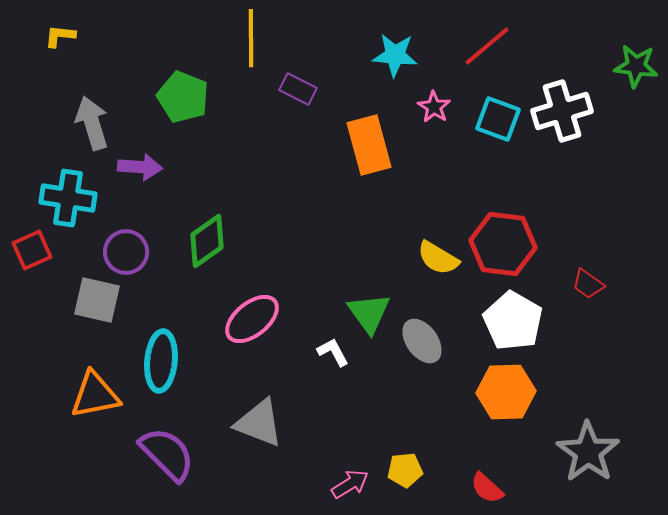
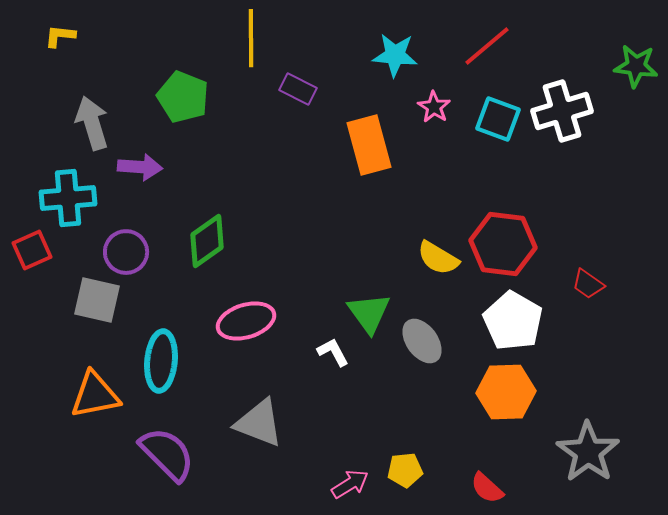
cyan cross: rotated 14 degrees counterclockwise
pink ellipse: moved 6 px left, 2 px down; rotated 22 degrees clockwise
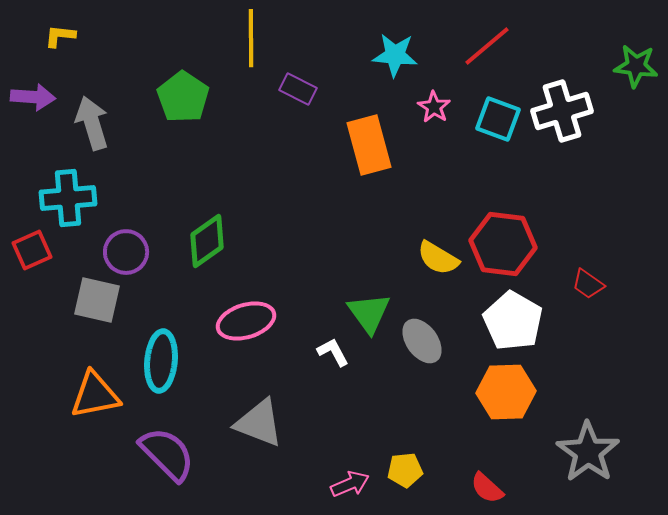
green pentagon: rotated 12 degrees clockwise
purple arrow: moved 107 px left, 70 px up
pink arrow: rotated 9 degrees clockwise
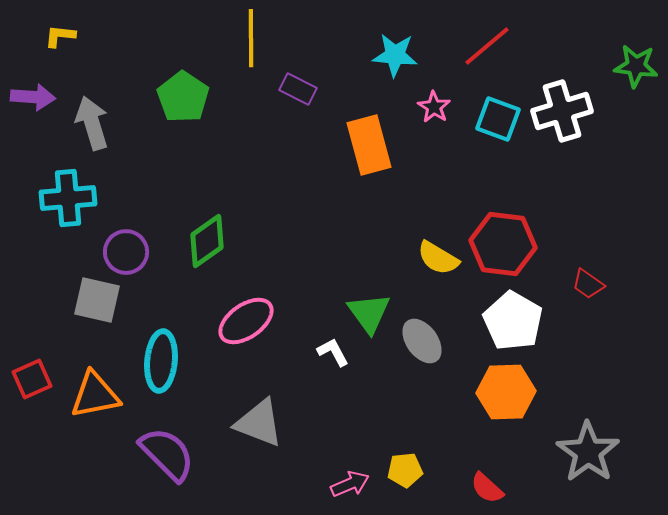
red square: moved 129 px down
pink ellipse: rotated 18 degrees counterclockwise
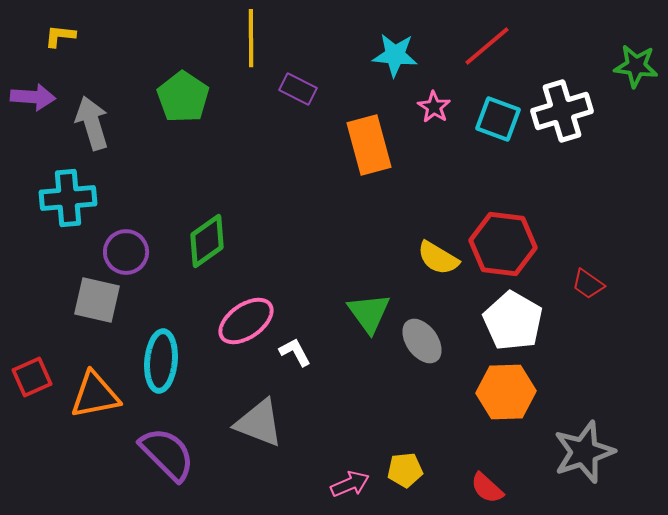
white L-shape: moved 38 px left
red square: moved 2 px up
gray star: moved 4 px left; rotated 18 degrees clockwise
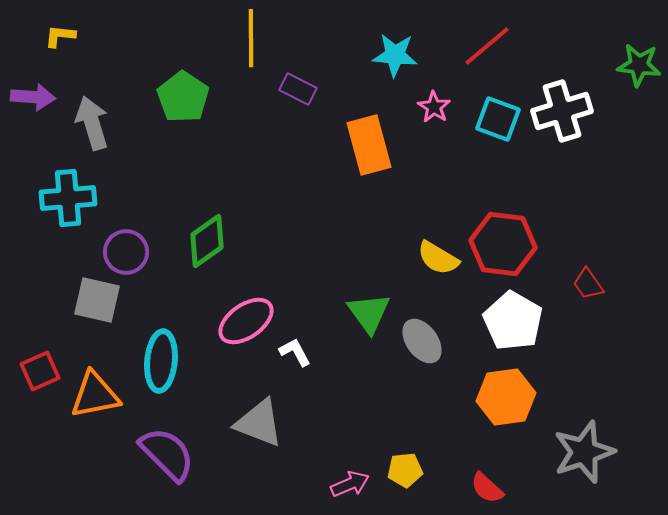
green star: moved 3 px right, 1 px up
red trapezoid: rotated 20 degrees clockwise
red square: moved 8 px right, 6 px up
orange hexagon: moved 5 px down; rotated 6 degrees counterclockwise
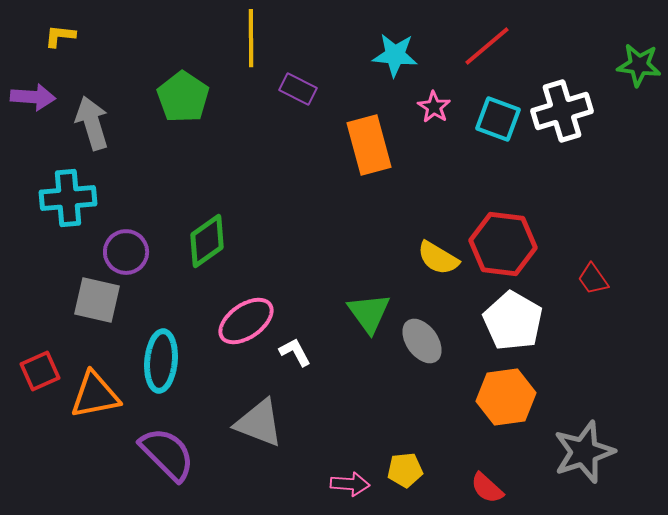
red trapezoid: moved 5 px right, 5 px up
pink arrow: rotated 27 degrees clockwise
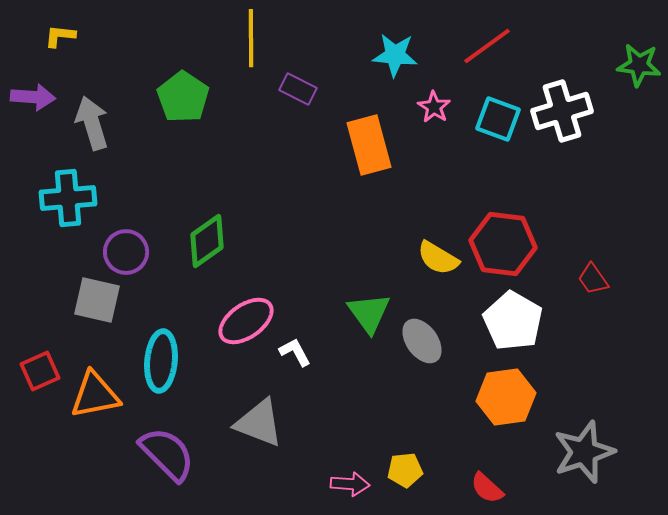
red line: rotated 4 degrees clockwise
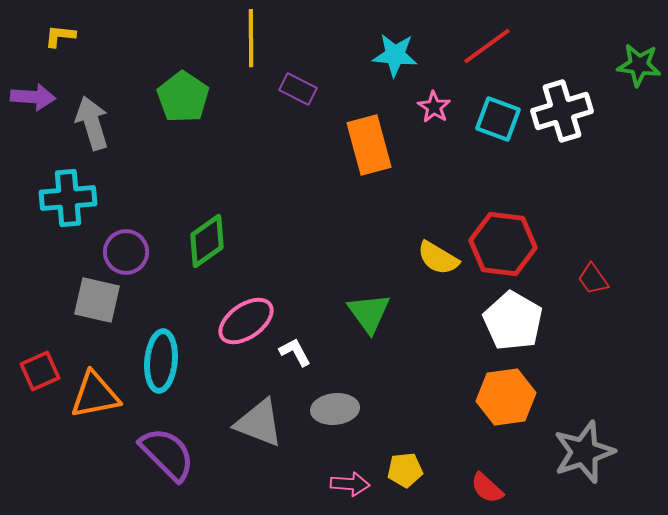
gray ellipse: moved 87 px left, 68 px down; rotated 60 degrees counterclockwise
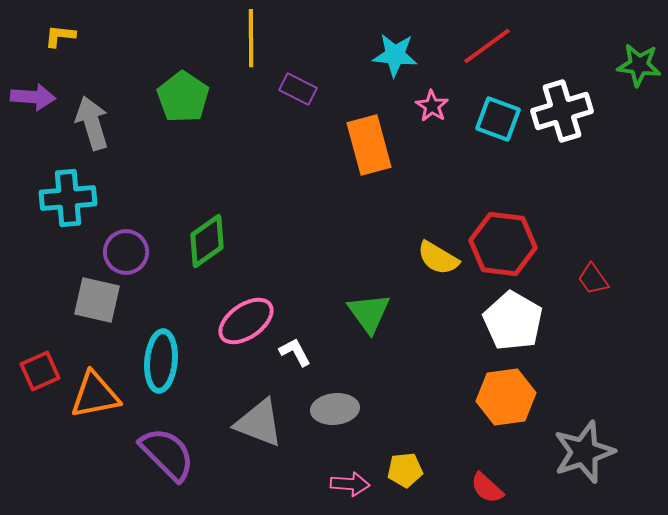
pink star: moved 2 px left, 1 px up
